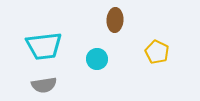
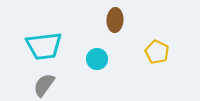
gray semicircle: rotated 135 degrees clockwise
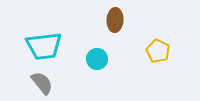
yellow pentagon: moved 1 px right, 1 px up
gray semicircle: moved 2 px left, 2 px up; rotated 105 degrees clockwise
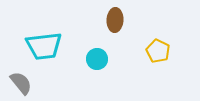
gray semicircle: moved 21 px left
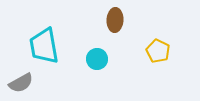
cyan trapezoid: rotated 87 degrees clockwise
gray semicircle: rotated 100 degrees clockwise
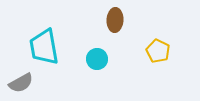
cyan trapezoid: moved 1 px down
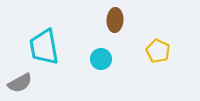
cyan circle: moved 4 px right
gray semicircle: moved 1 px left
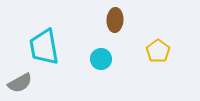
yellow pentagon: rotated 10 degrees clockwise
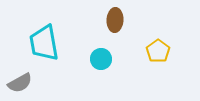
cyan trapezoid: moved 4 px up
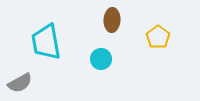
brown ellipse: moved 3 px left
cyan trapezoid: moved 2 px right, 1 px up
yellow pentagon: moved 14 px up
